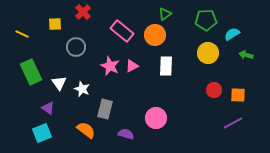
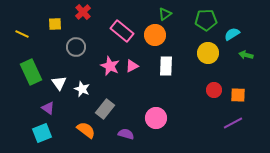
gray rectangle: rotated 24 degrees clockwise
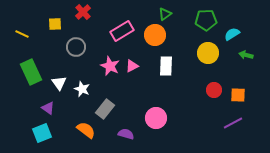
pink rectangle: rotated 70 degrees counterclockwise
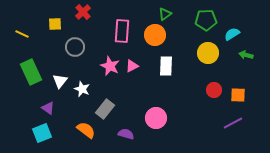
pink rectangle: rotated 55 degrees counterclockwise
gray circle: moved 1 px left
white triangle: moved 1 px right, 2 px up; rotated 14 degrees clockwise
